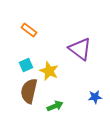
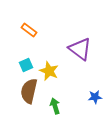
green arrow: rotated 84 degrees counterclockwise
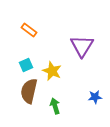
purple triangle: moved 2 px right, 3 px up; rotated 25 degrees clockwise
yellow star: moved 3 px right
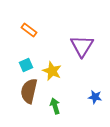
blue star: rotated 16 degrees clockwise
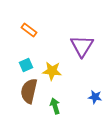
yellow star: rotated 18 degrees counterclockwise
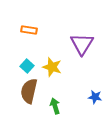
orange rectangle: rotated 28 degrees counterclockwise
purple triangle: moved 2 px up
cyan square: moved 1 px right, 1 px down; rotated 24 degrees counterclockwise
yellow star: moved 4 px up; rotated 12 degrees clockwise
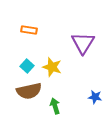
purple triangle: moved 1 px right, 1 px up
brown semicircle: rotated 115 degrees counterclockwise
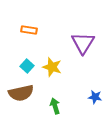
brown semicircle: moved 8 px left, 2 px down
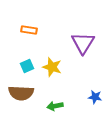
cyan square: rotated 24 degrees clockwise
brown semicircle: rotated 15 degrees clockwise
green arrow: rotated 84 degrees counterclockwise
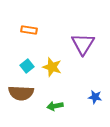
purple triangle: moved 1 px down
cyan square: rotated 16 degrees counterclockwise
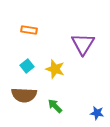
yellow star: moved 3 px right, 2 px down
brown semicircle: moved 3 px right, 2 px down
blue star: moved 2 px right, 16 px down
green arrow: rotated 56 degrees clockwise
